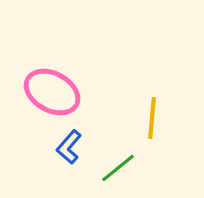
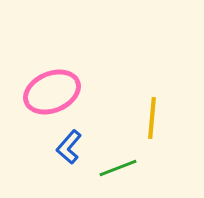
pink ellipse: rotated 52 degrees counterclockwise
green line: rotated 18 degrees clockwise
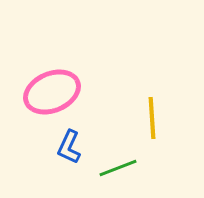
yellow line: rotated 9 degrees counterclockwise
blue L-shape: rotated 16 degrees counterclockwise
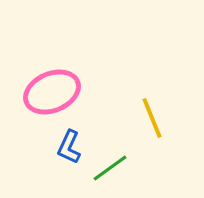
yellow line: rotated 18 degrees counterclockwise
green line: moved 8 px left; rotated 15 degrees counterclockwise
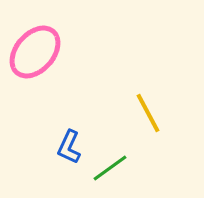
pink ellipse: moved 17 px left, 40 px up; rotated 26 degrees counterclockwise
yellow line: moved 4 px left, 5 px up; rotated 6 degrees counterclockwise
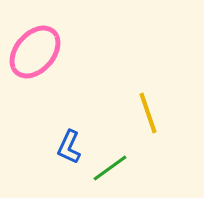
yellow line: rotated 9 degrees clockwise
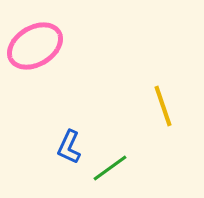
pink ellipse: moved 6 px up; rotated 18 degrees clockwise
yellow line: moved 15 px right, 7 px up
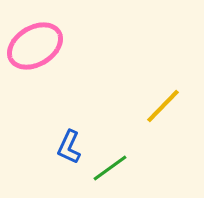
yellow line: rotated 63 degrees clockwise
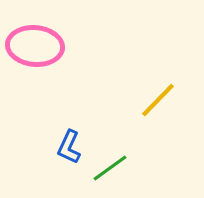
pink ellipse: rotated 36 degrees clockwise
yellow line: moved 5 px left, 6 px up
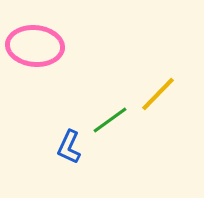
yellow line: moved 6 px up
green line: moved 48 px up
